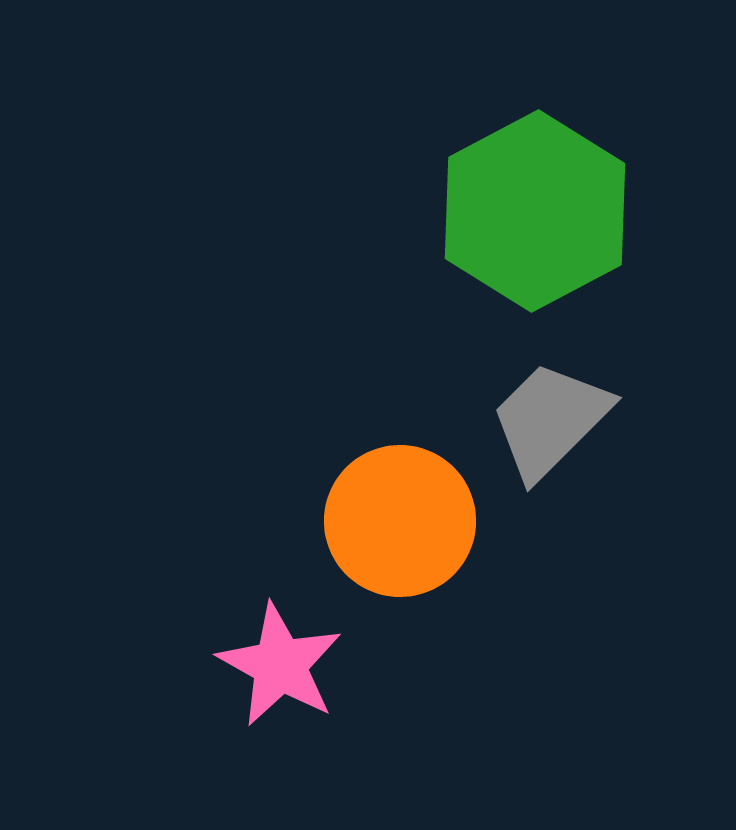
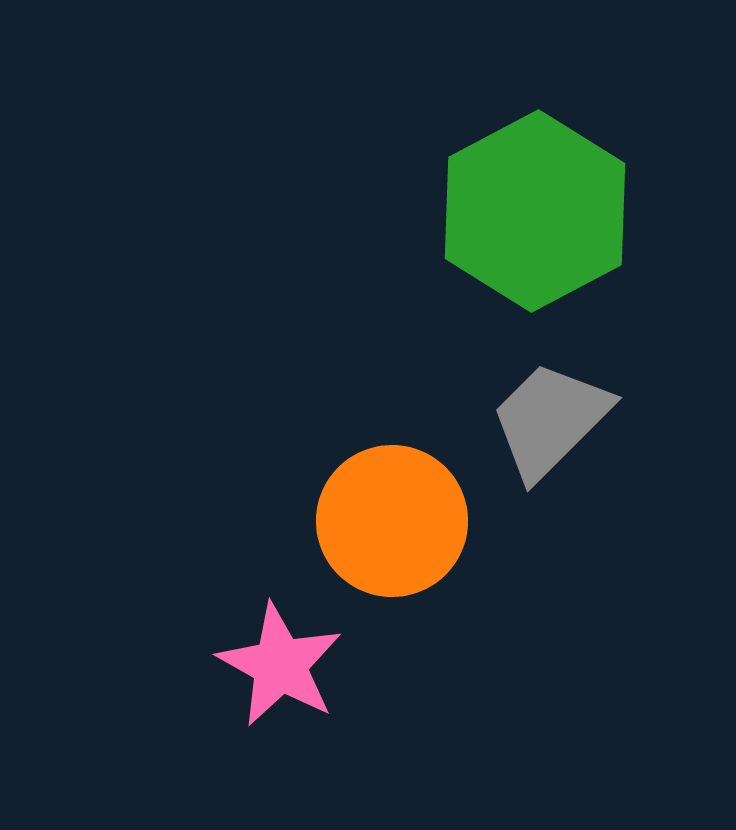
orange circle: moved 8 px left
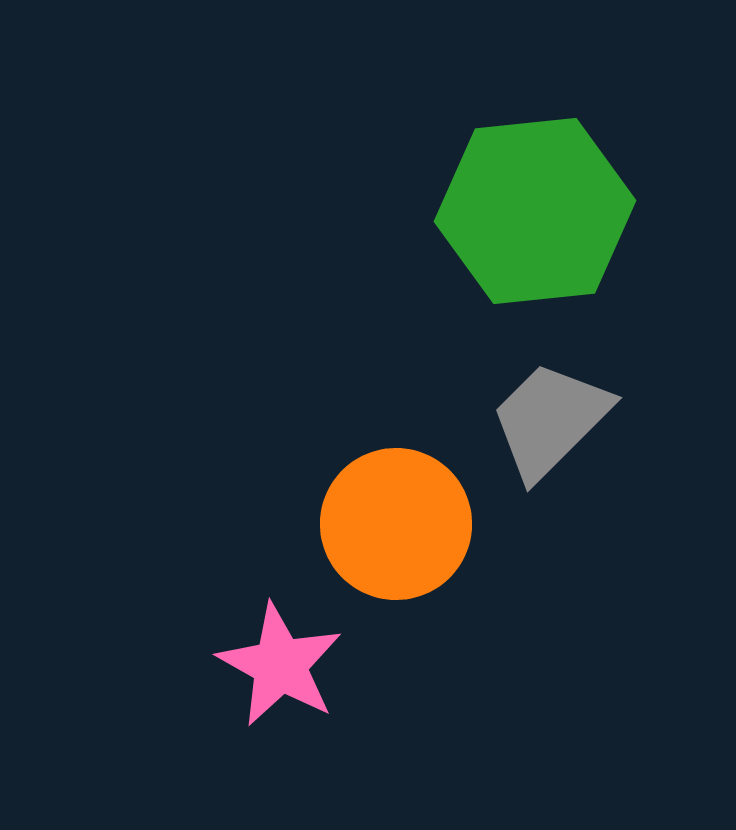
green hexagon: rotated 22 degrees clockwise
orange circle: moved 4 px right, 3 px down
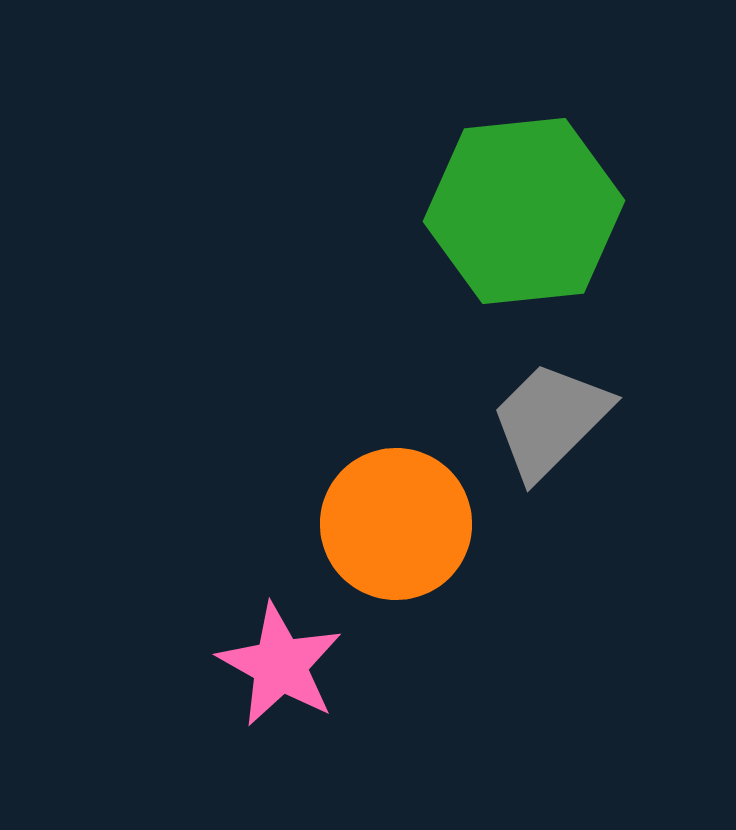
green hexagon: moved 11 px left
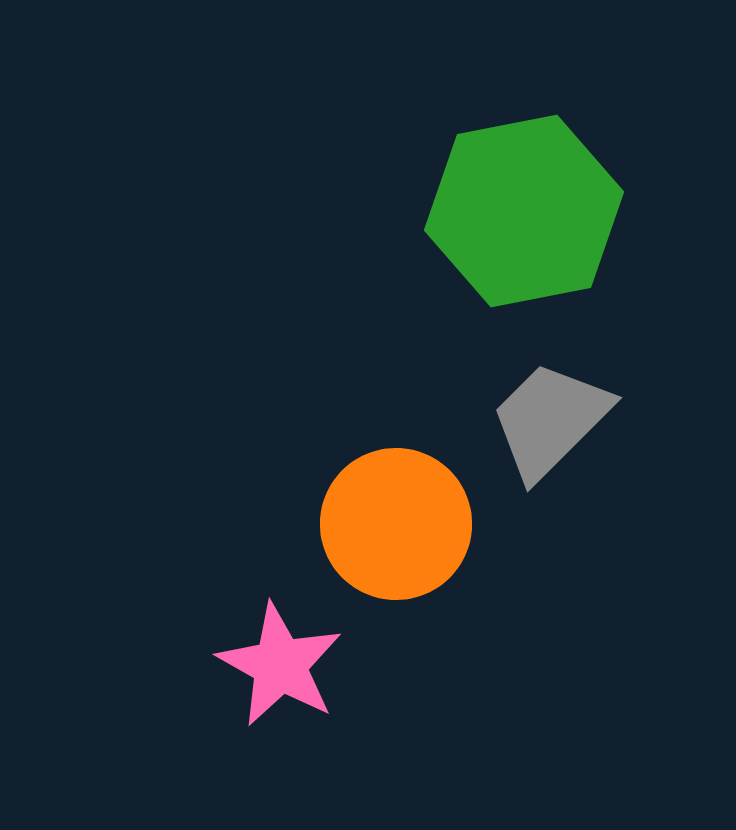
green hexagon: rotated 5 degrees counterclockwise
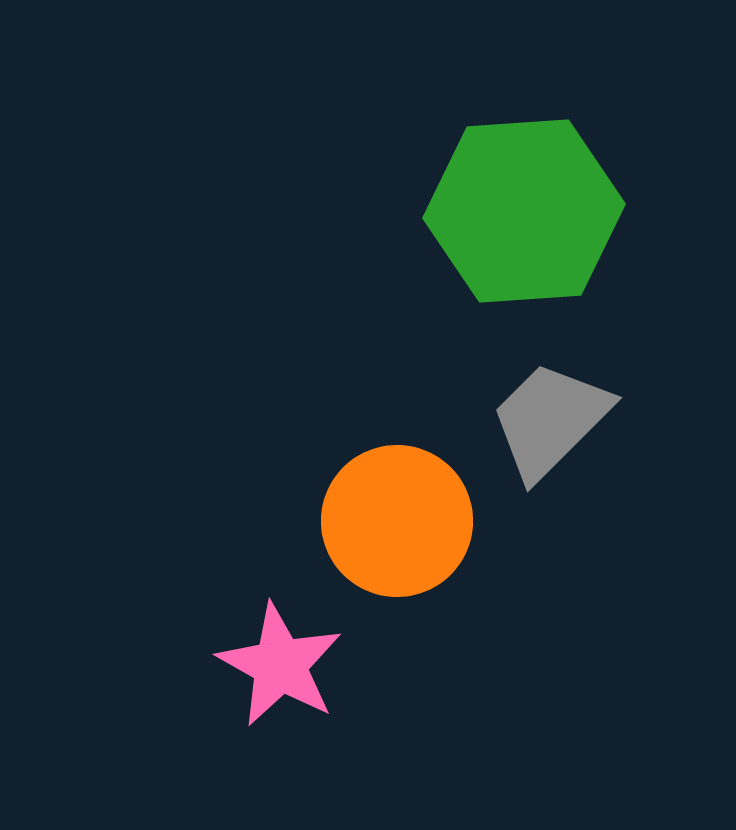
green hexagon: rotated 7 degrees clockwise
orange circle: moved 1 px right, 3 px up
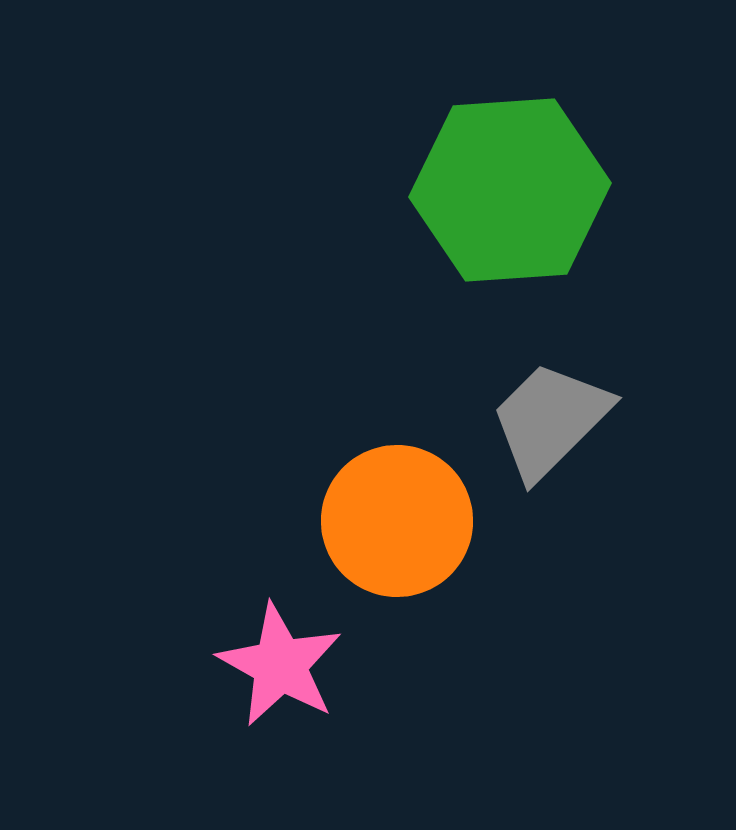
green hexagon: moved 14 px left, 21 px up
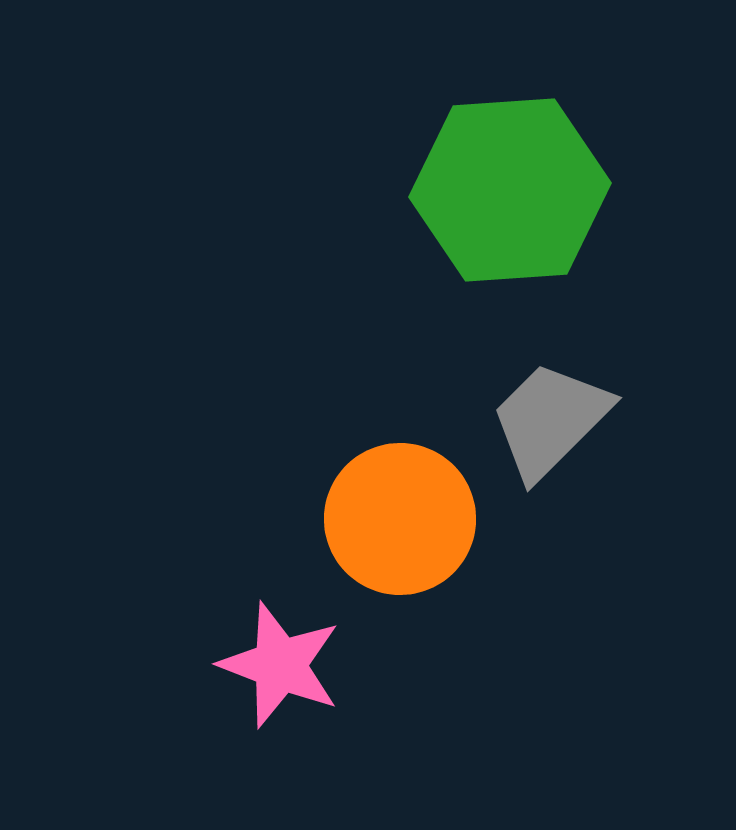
orange circle: moved 3 px right, 2 px up
pink star: rotated 8 degrees counterclockwise
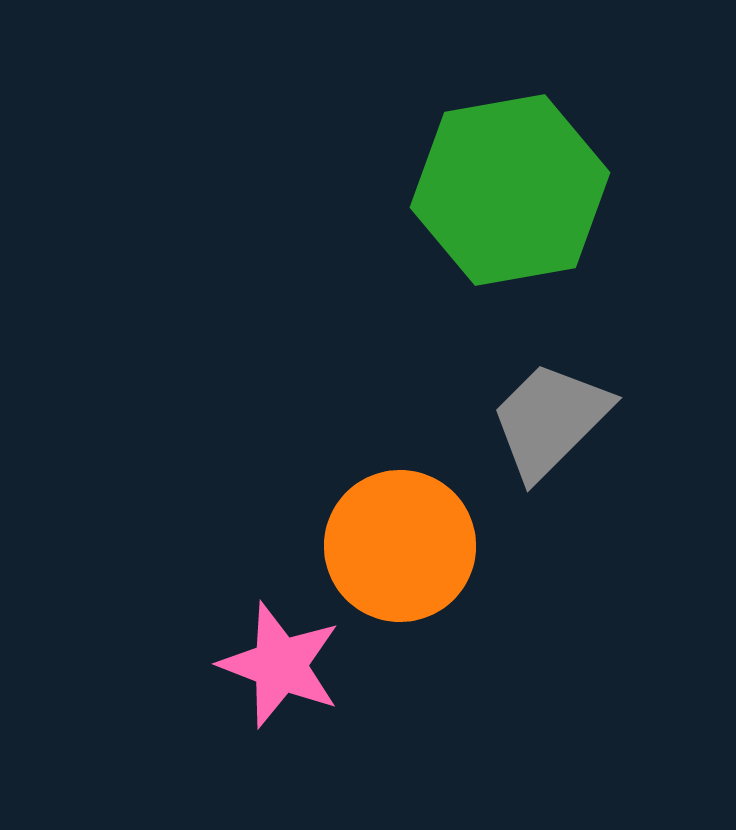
green hexagon: rotated 6 degrees counterclockwise
orange circle: moved 27 px down
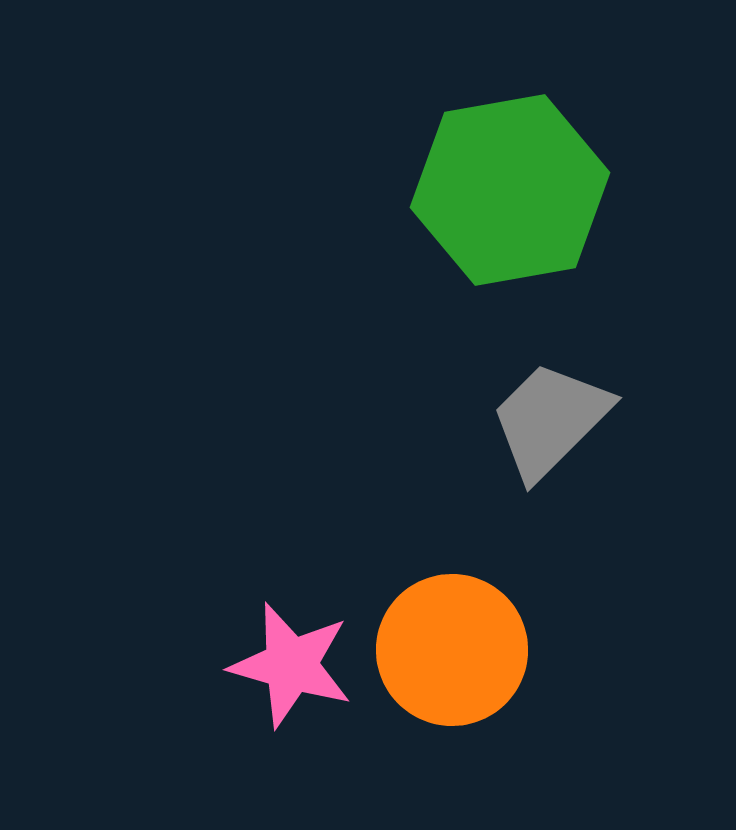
orange circle: moved 52 px right, 104 px down
pink star: moved 11 px right; rotated 5 degrees counterclockwise
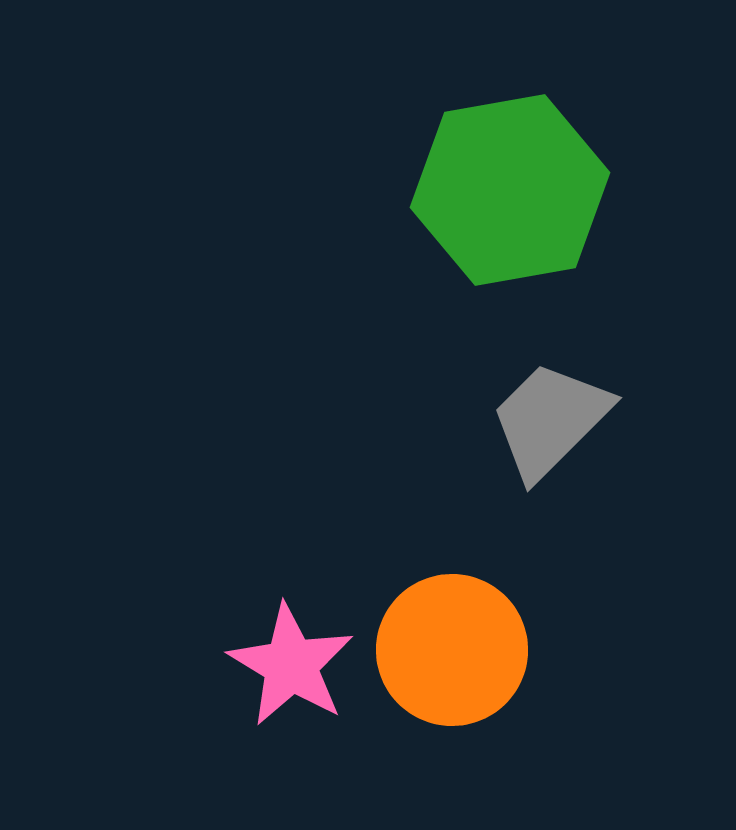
pink star: rotated 15 degrees clockwise
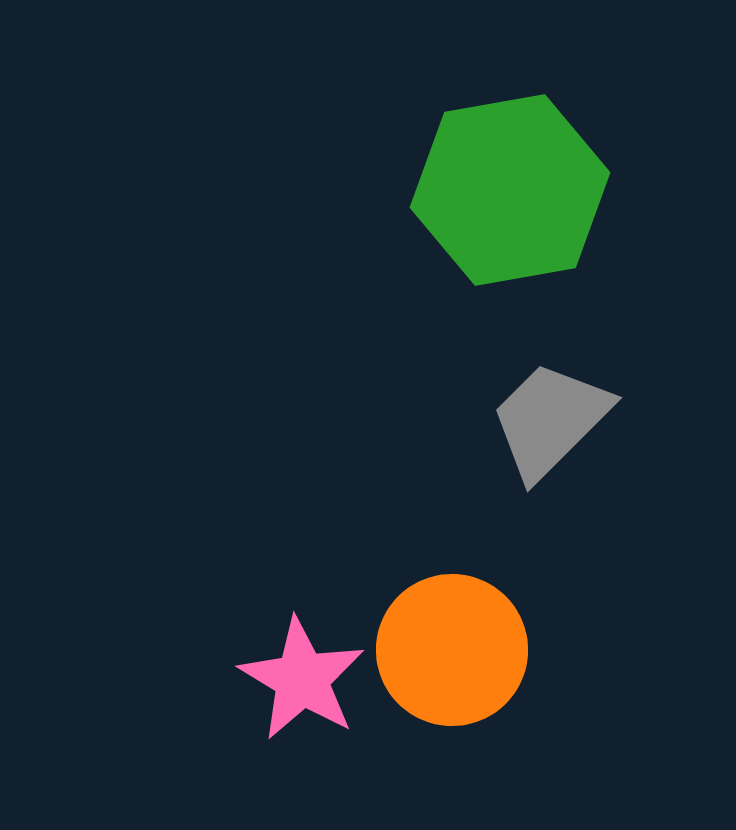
pink star: moved 11 px right, 14 px down
